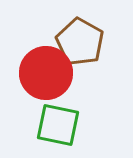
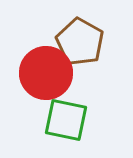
green square: moved 8 px right, 5 px up
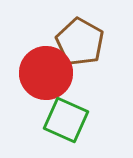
green square: rotated 12 degrees clockwise
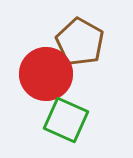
red circle: moved 1 px down
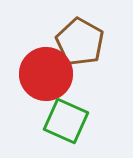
green square: moved 1 px down
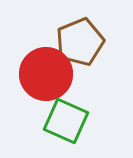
brown pentagon: rotated 21 degrees clockwise
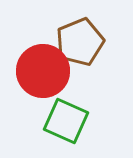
red circle: moved 3 px left, 3 px up
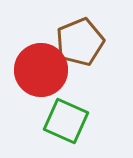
red circle: moved 2 px left, 1 px up
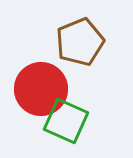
red circle: moved 19 px down
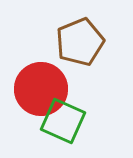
green square: moved 3 px left
